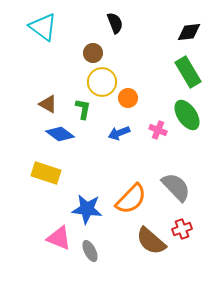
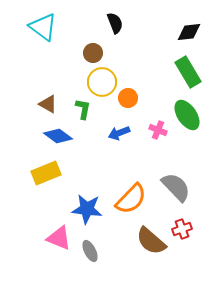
blue diamond: moved 2 px left, 2 px down
yellow rectangle: rotated 40 degrees counterclockwise
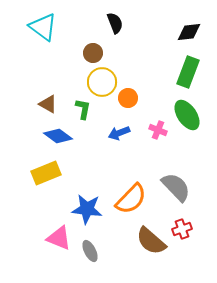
green rectangle: rotated 52 degrees clockwise
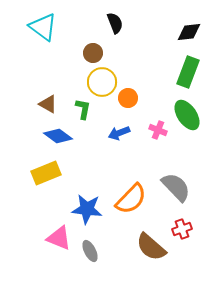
brown semicircle: moved 6 px down
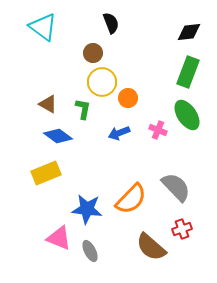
black semicircle: moved 4 px left
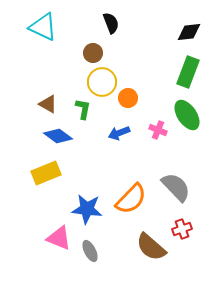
cyan triangle: rotated 12 degrees counterclockwise
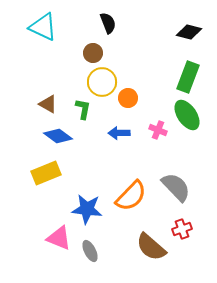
black semicircle: moved 3 px left
black diamond: rotated 20 degrees clockwise
green rectangle: moved 5 px down
blue arrow: rotated 20 degrees clockwise
orange semicircle: moved 3 px up
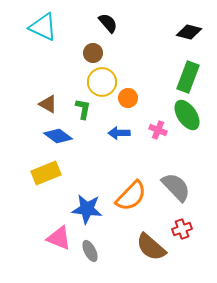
black semicircle: rotated 20 degrees counterclockwise
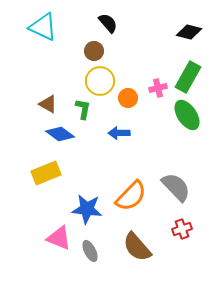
brown circle: moved 1 px right, 2 px up
green rectangle: rotated 8 degrees clockwise
yellow circle: moved 2 px left, 1 px up
pink cross: moved 42 px up; rotated 36 degrees counterclockwise
blue diamond: moved 2 px right, 2 px up
brown semicircle: moved 14 px left; rotated 8 degrees clockwise
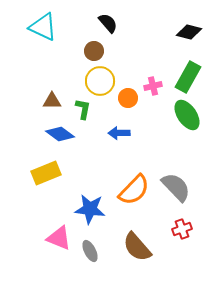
pink cross: moved 5 px left, 2 px up
brown triangle: moved 4 px right, 3 px up; rotated 30 degrees counterclockwise
orange semicircle: moved 3 px right, 6 px up
blue star: moved 3 px right
